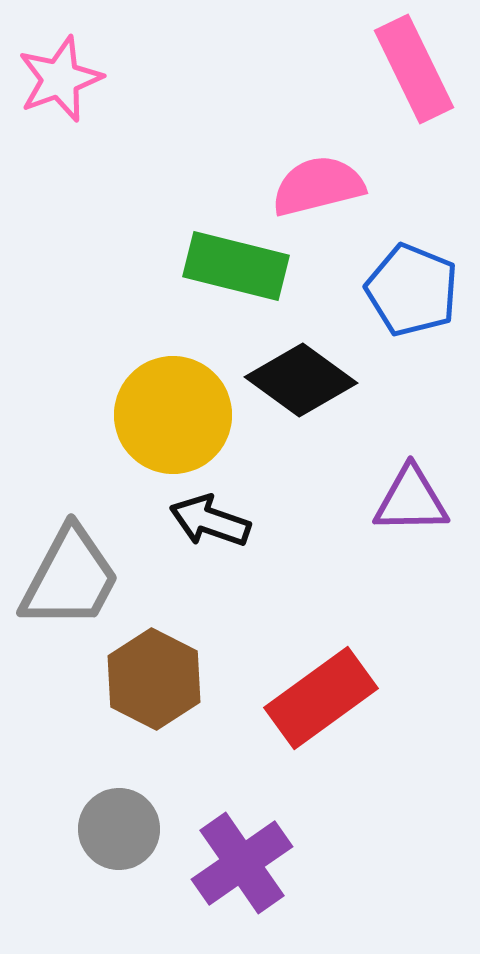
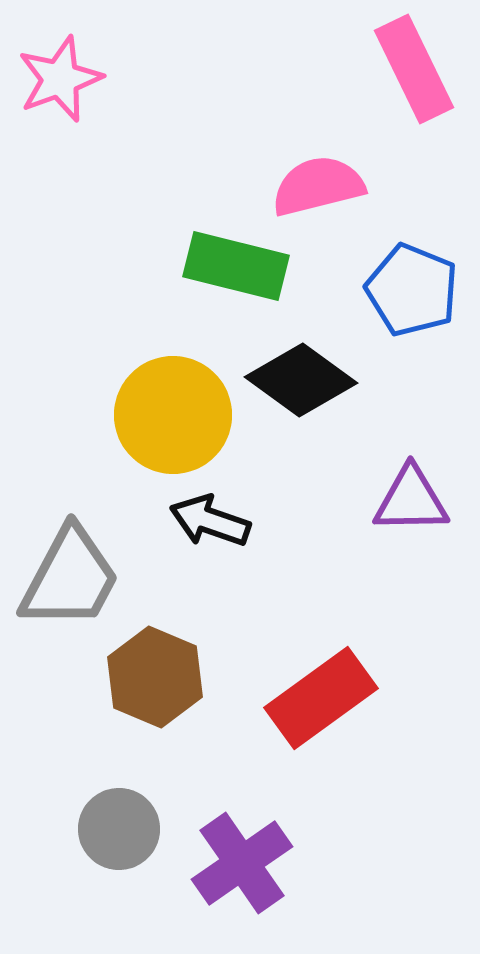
brown hexagon: moved 1 px right, 2 px up; rotated 4 degrees counterclockwise
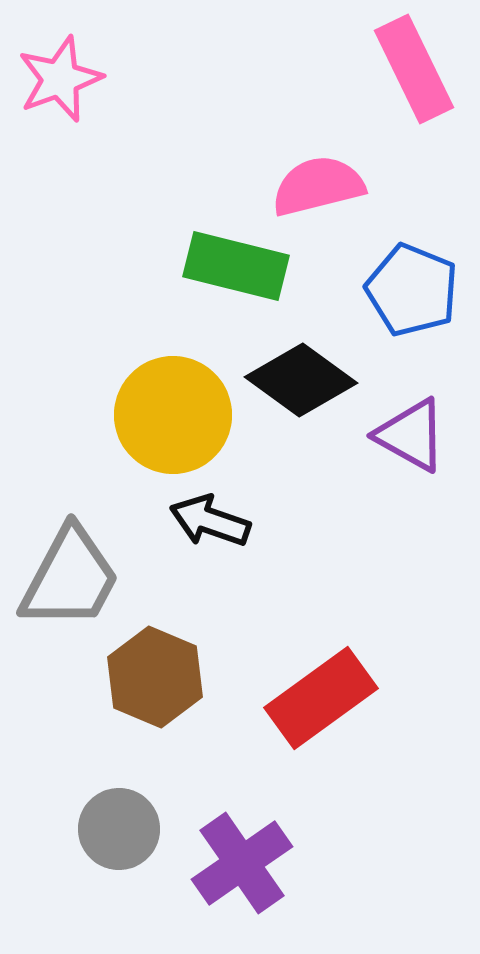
purple triangle: moved 65 px up; rotated 30 degrees clockwise
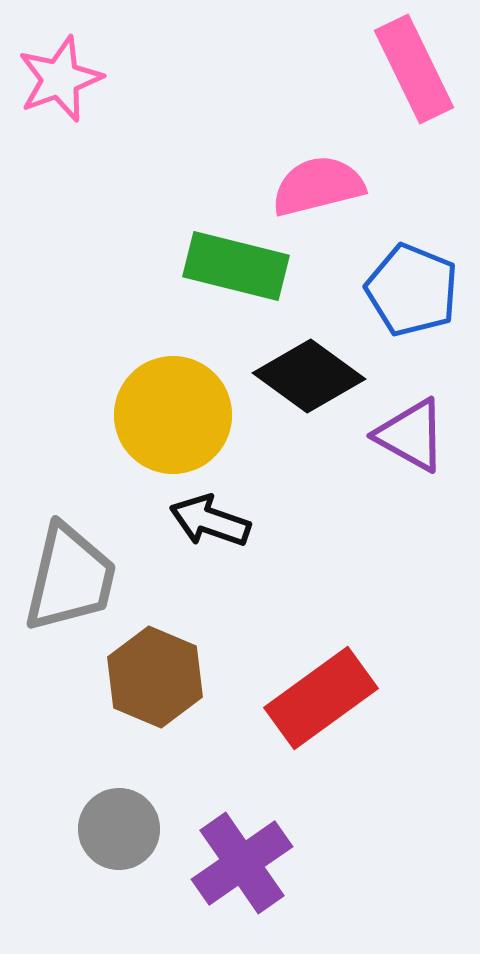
black diamond: moved 8 px right, 4 px up
gray trapezoid: rotated 15 degrees counterclockwise
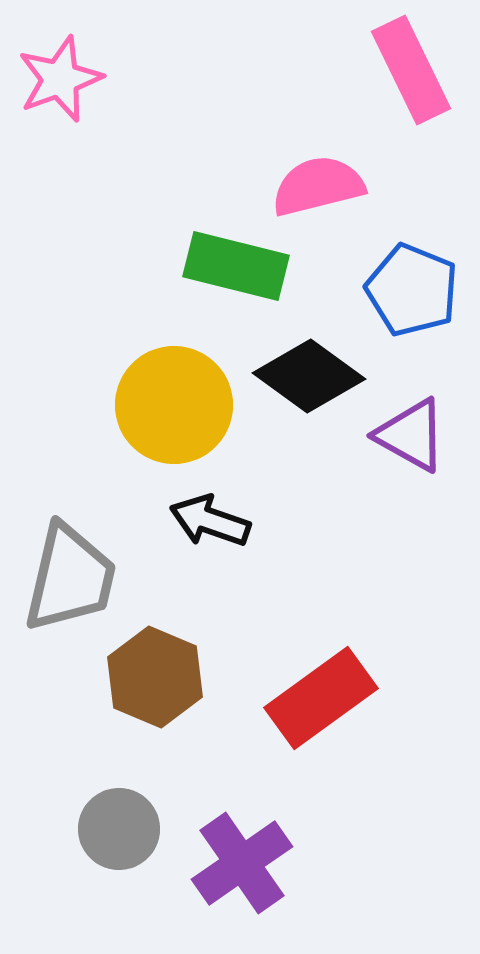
pink rectangle: moved 3 px left, 1 px down
yellow circle: moved 1 px right, 10 px up
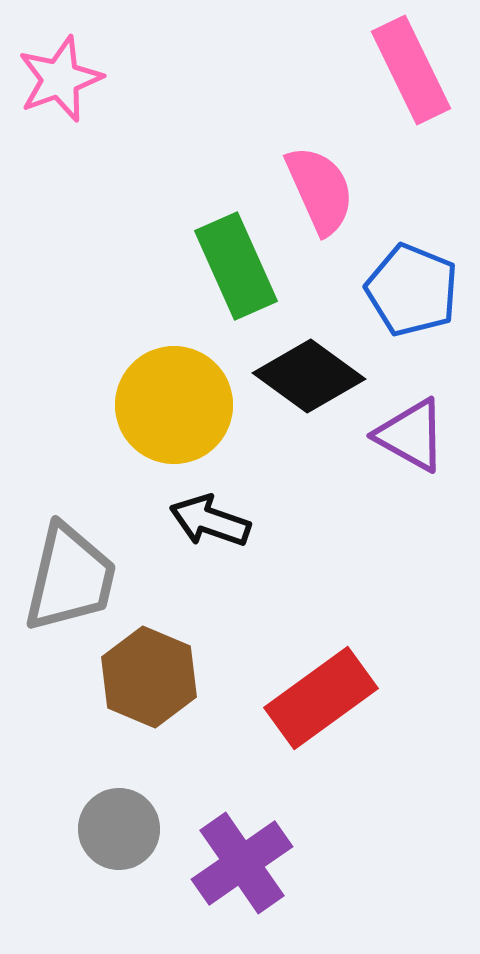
pink semicircle: moved 2 px right, 4 px down; rotated 80 degrees clockwise
green rectangle: rotated 52 degrees clockwise
brown hexagon: moved 6 px left
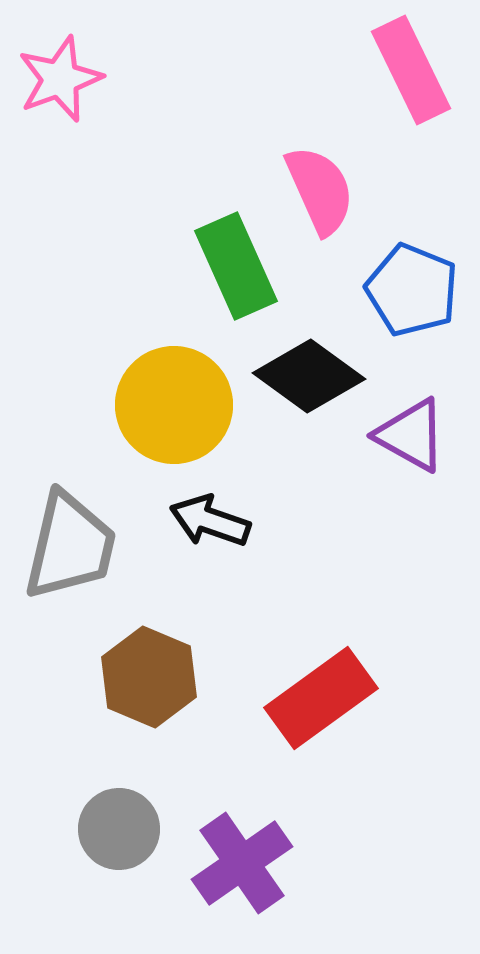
gray trapezoid: moved 32 px up
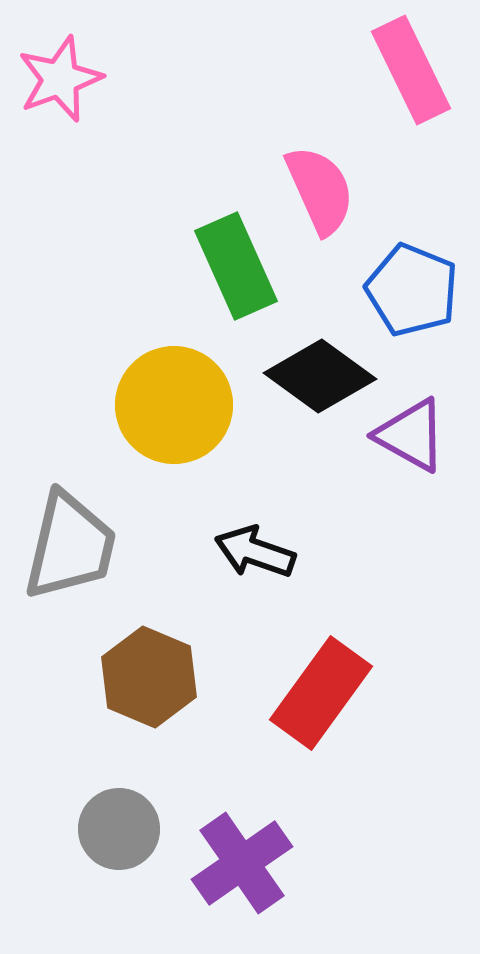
black diamond: moved 11 px right
black arrow: moved 45 px right, 31 px down
red rectangle: moved 5 px up; rotated 18 degrees counterclockwise
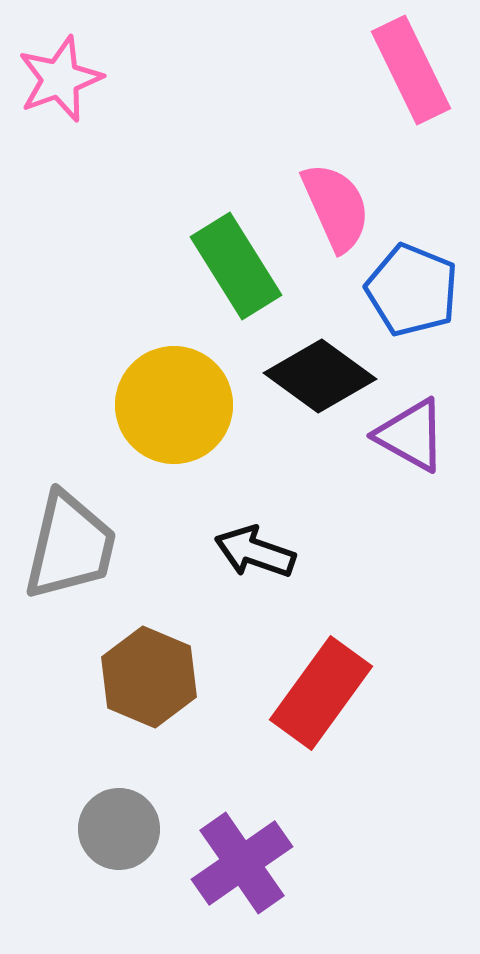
pink semicircle: moved 16 px right, 17 px down
green rectangle: rotated 8 degrees counterclockwise
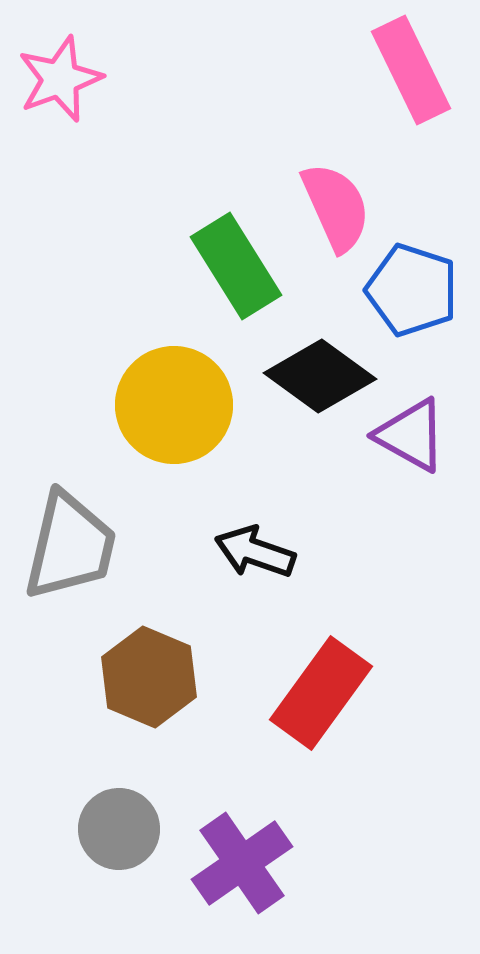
blue pentagon: rotated 4 degrees counterclockwise
